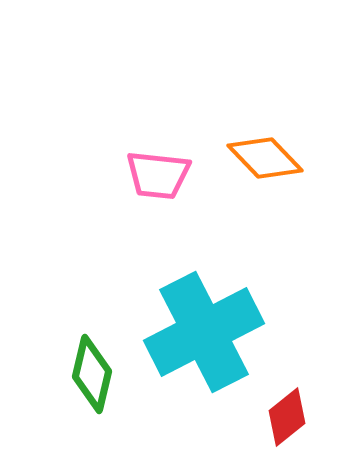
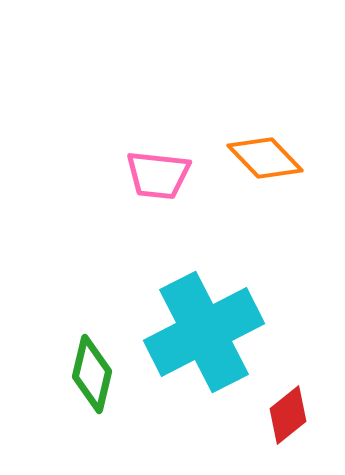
red diamond: moved 1 px right, 2 px up
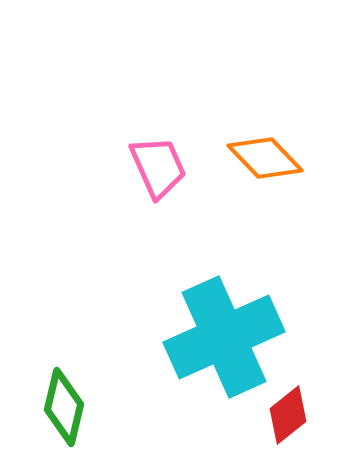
pink trapezoid: moved 8 px up; rotated 120 degrees counterclockwise
cyan cross: moved 20 px right, 5 px down; rotated 3 degrees clockwise
green diamond: moved 28 px left, 33 px down
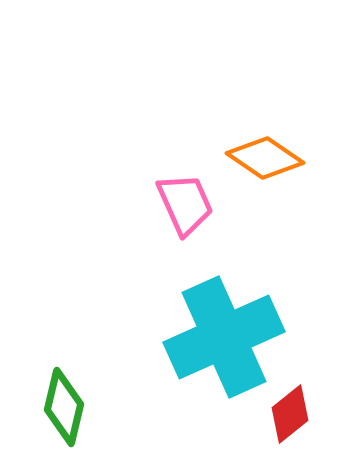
orange diamond: rotated 12 degrees counterclockwise
pink trapezoid: moved 27 px right, 37 px down
red diamond: moved 2 px right, 1 px up
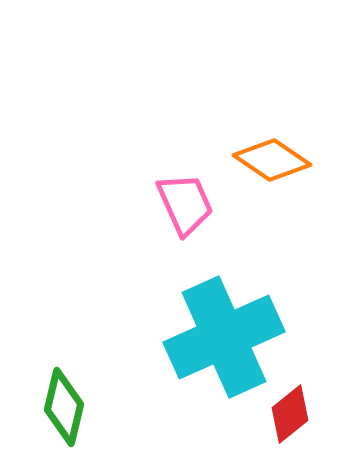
orange diamond: moved 7 px right, 2 px down
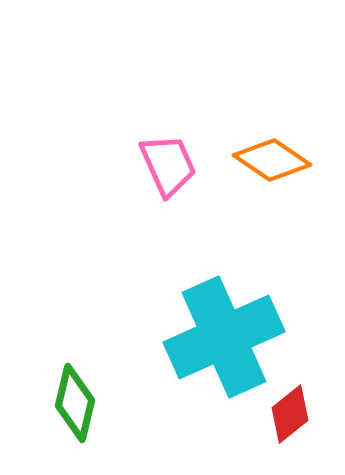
pink trapezoid: moved 17 px left, 39 px up
green diamond: moved 11 px right, 4 px up
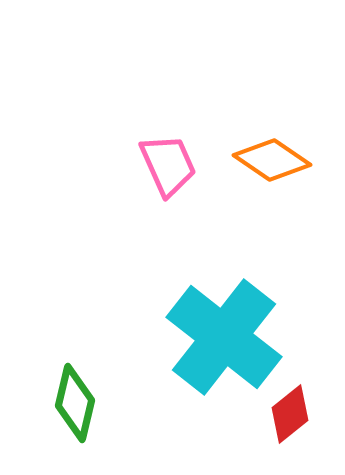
cyan cross: rotated 28 degrees counterclockwise
